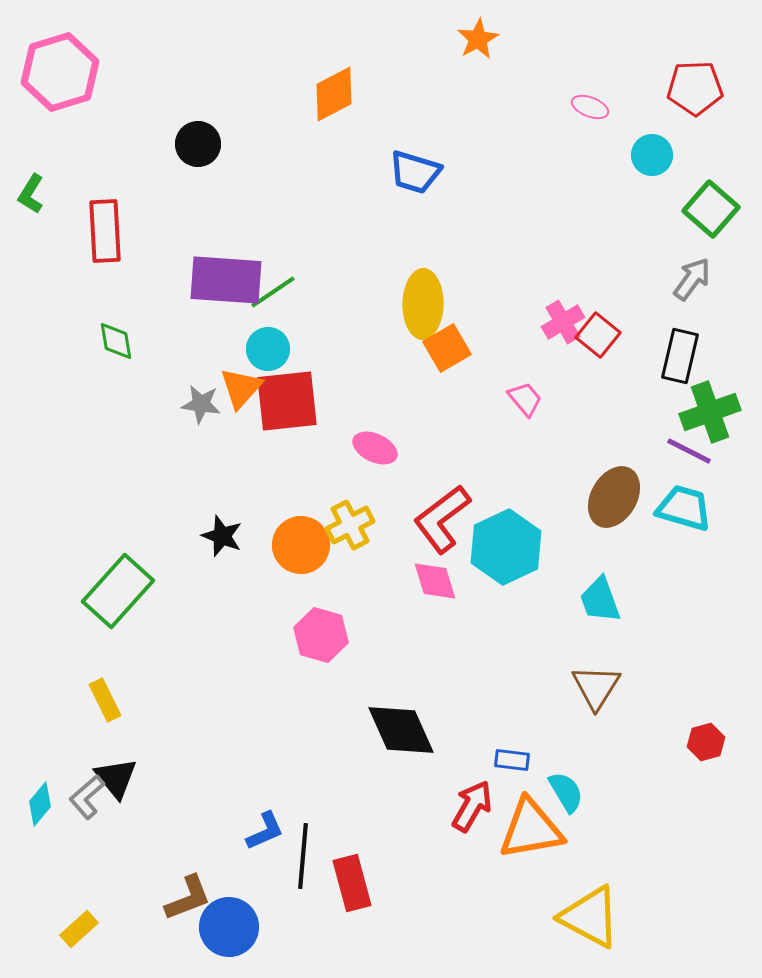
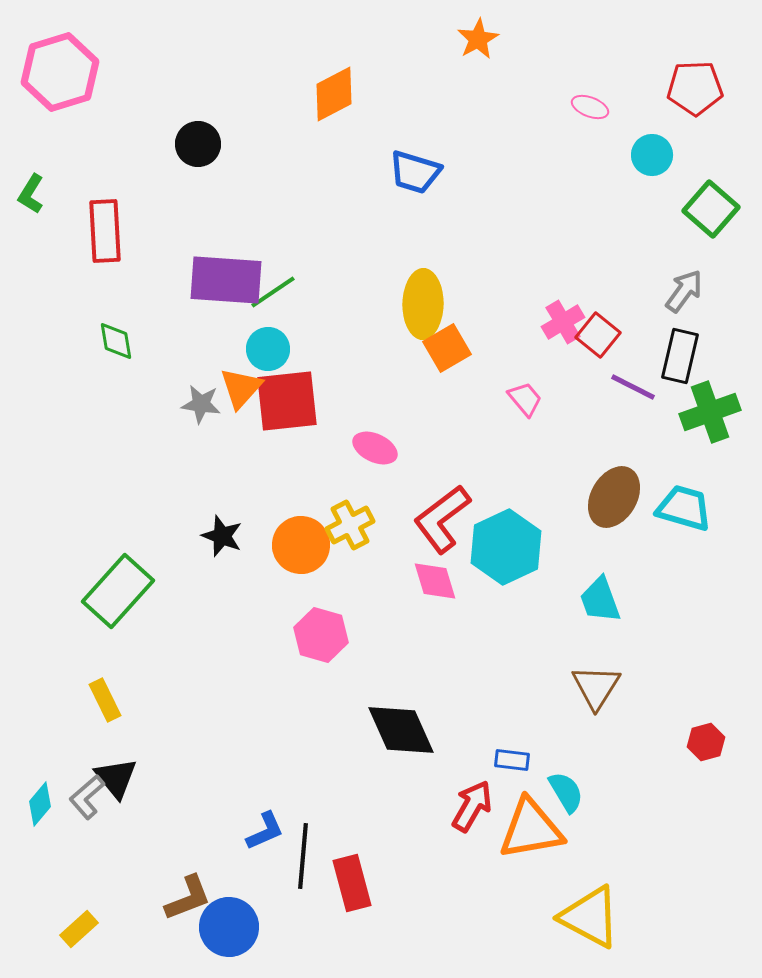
gray arrow at (692, 279): moved 8 px left, 12 px down
purple line at (689, 451): moved 56 px left, 64 px up
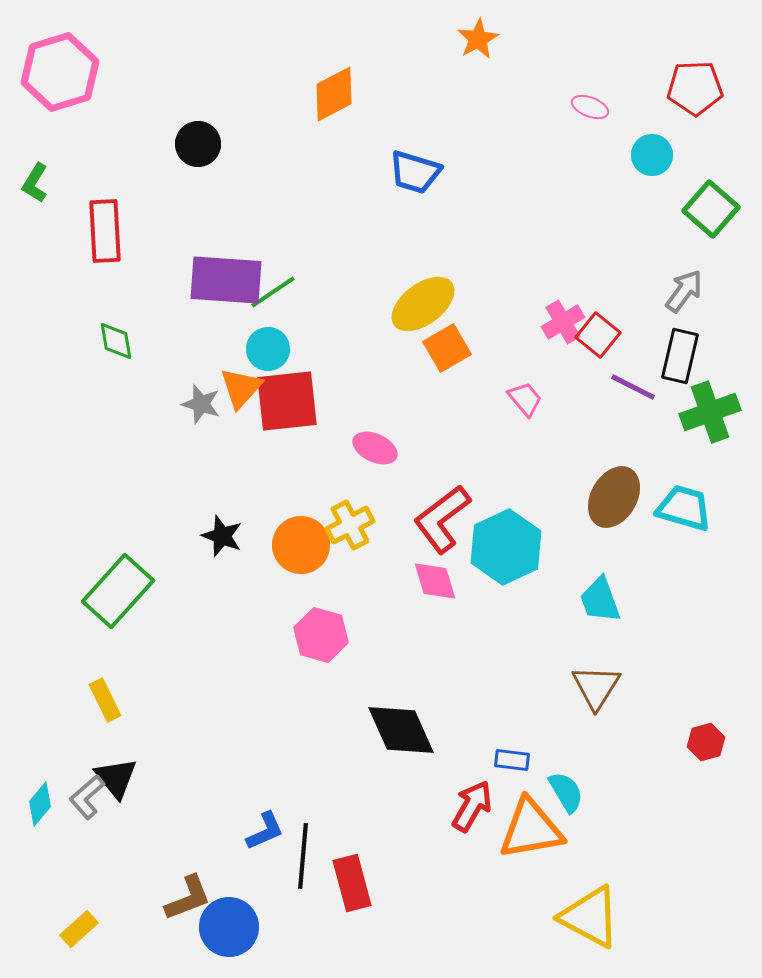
green L-shape at (31, 194): moved 4 px right, 11 px up
yellow ellipse at (423, 304): rotated 52 degrees clockwise
gray star at (201, 404): rotated 9 degrees clockwise
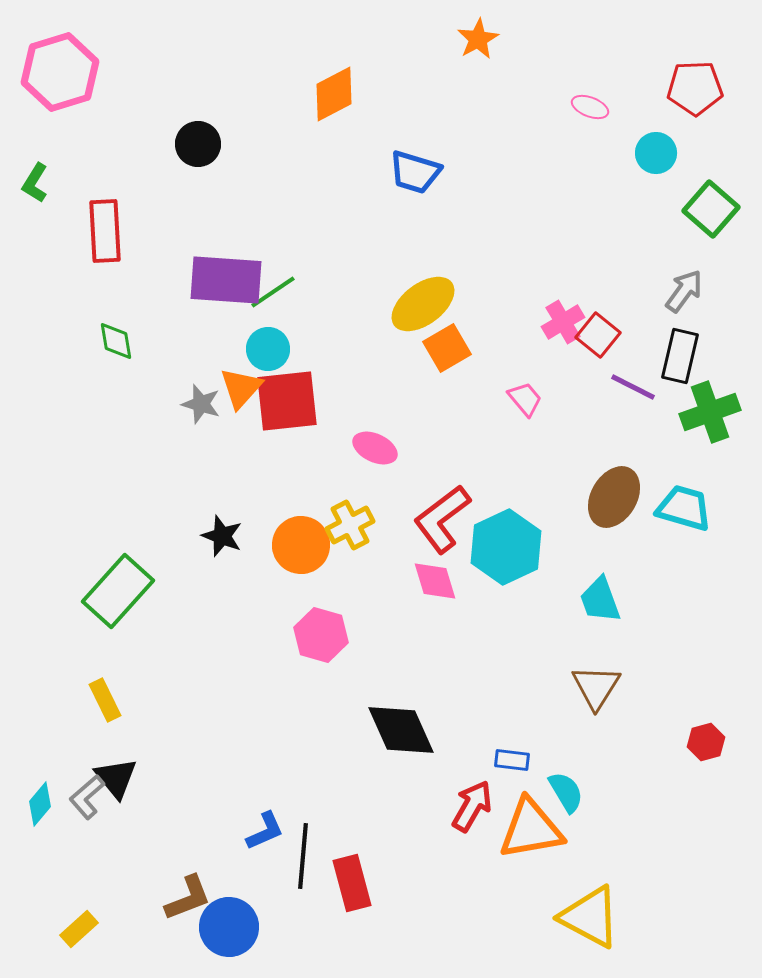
cyan circle at (652, 155): moved 4 px right, 2 px up
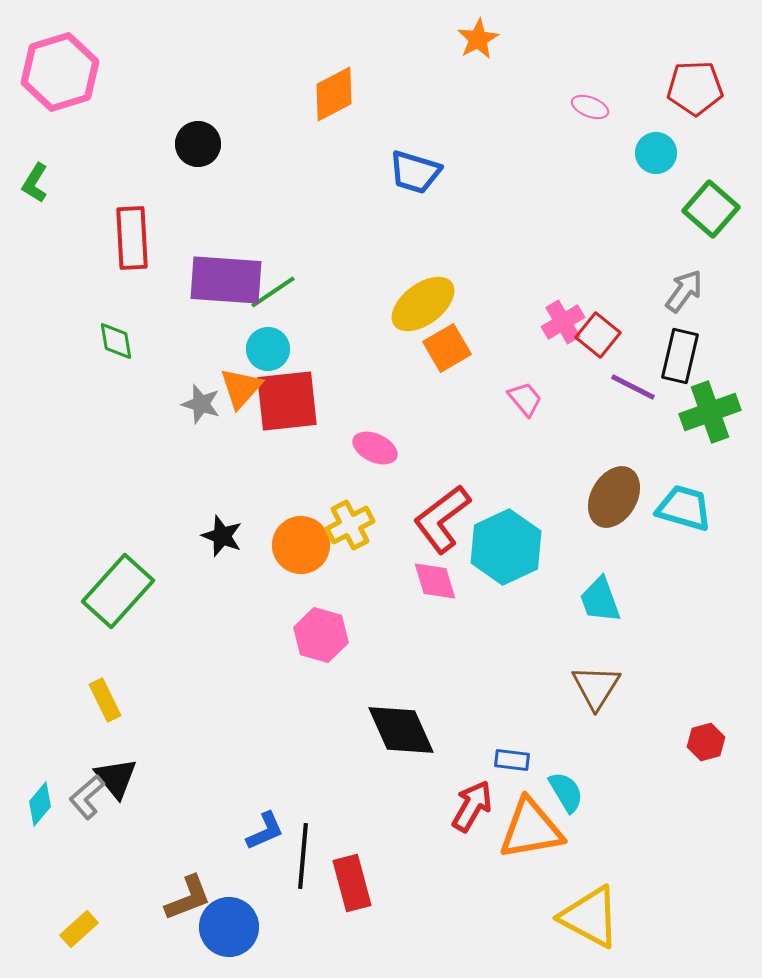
red rectangle at (105, 231): moved 27 px right, 7 px down
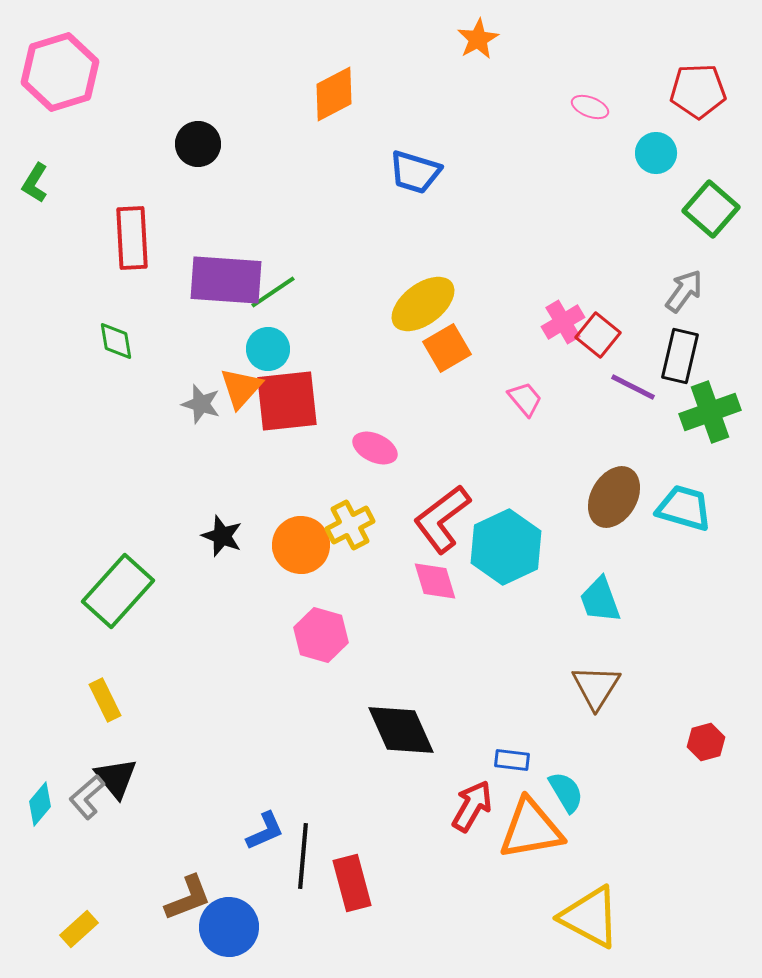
red pentagon at (695, 88): moved 3 px right, 3 px down
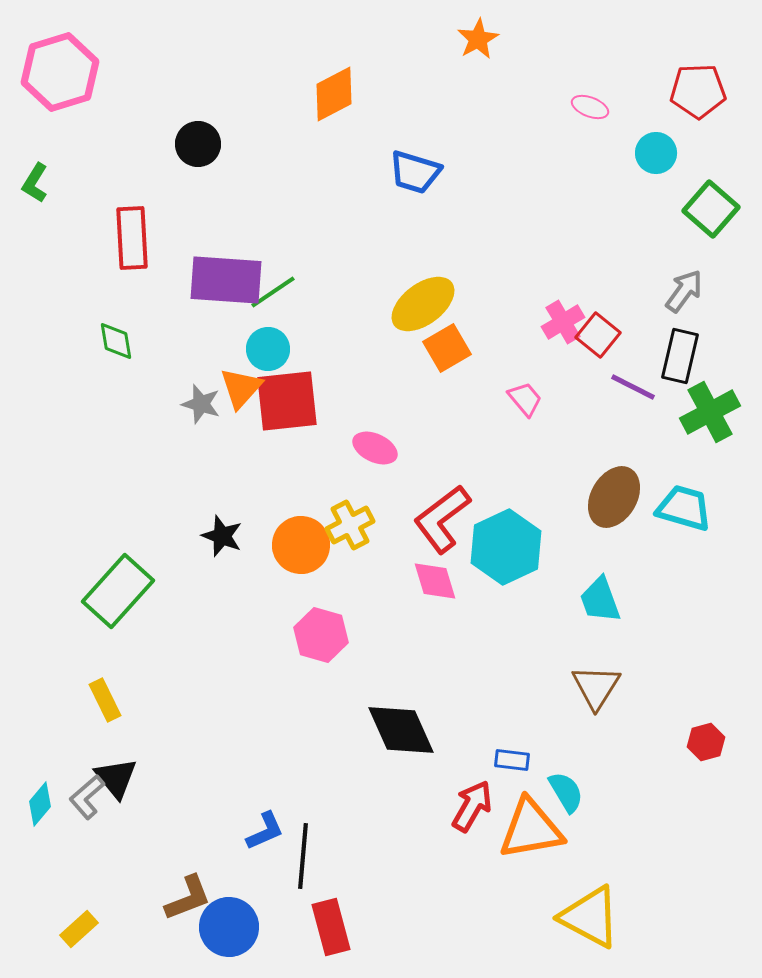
green cross at (710, 412): rotated 8 degrees counterclockwise
red rectangle at (352, 883): moved 21 px left, 44 px down
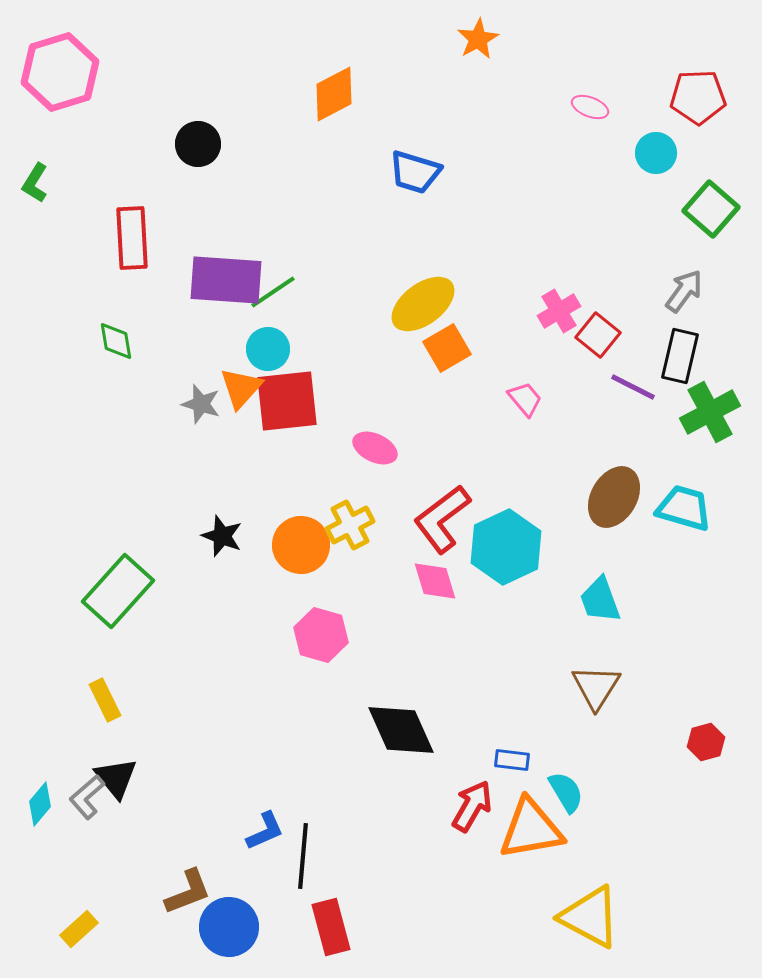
red pentagon at (698, 91): moved 6 px down
pink cross at (563, 322): moved 4 px left, 11 px up
brown L-shape at (188, 898): moved 6 px up
